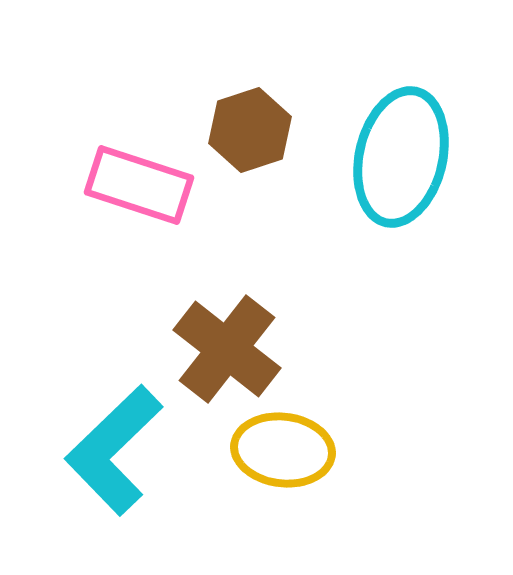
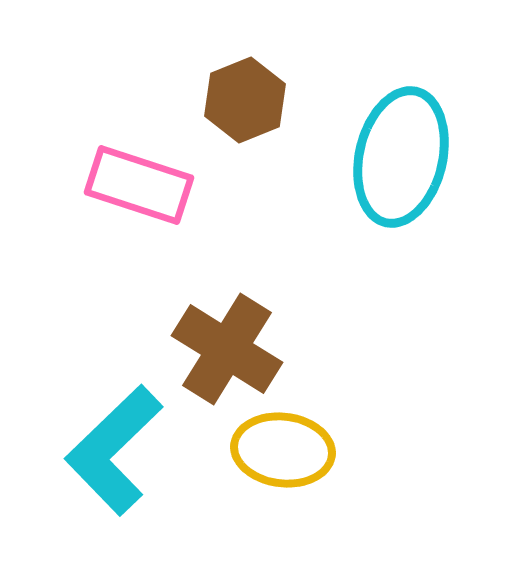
brown hexagon: moved 5 px left, 30 px up; rotated 4 degrees counterclockwise
brown cross: rotated 6 degrees counterclockwise
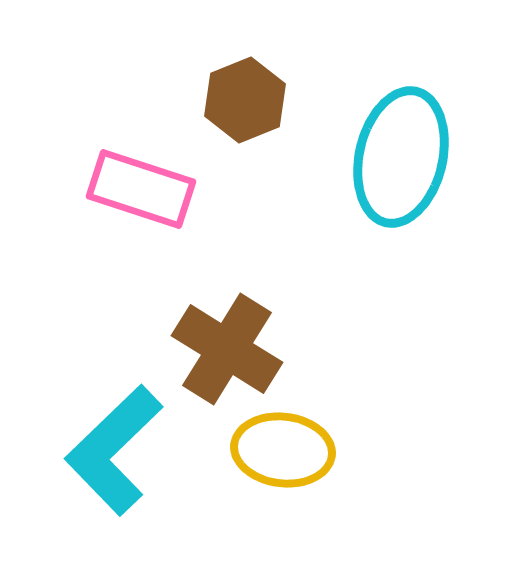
pink rectangle: moved 2 px right, 4 px down
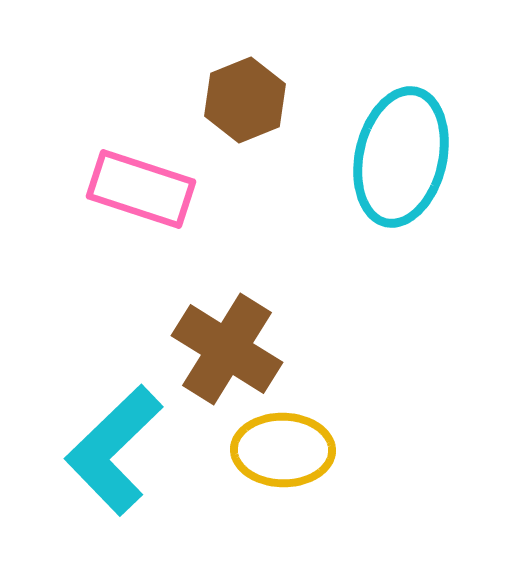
yellow ellipse: rotated 6 degrees counterclockwise
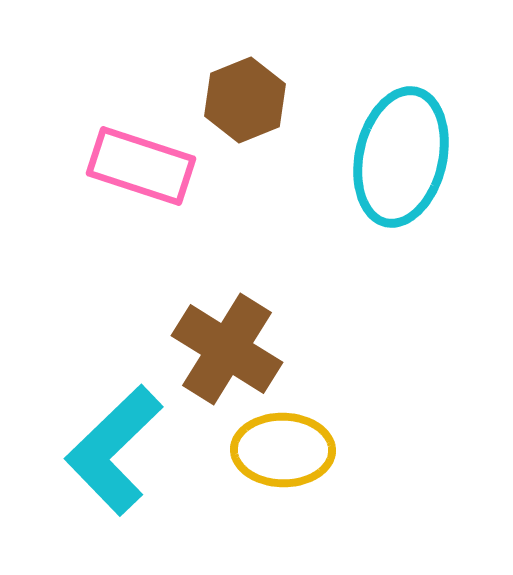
pink rectangle: moved 23 px up
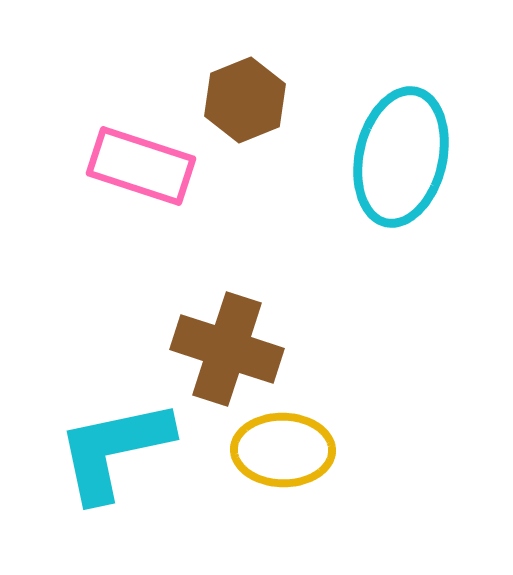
brown cross: rotated 14 degrees counterclockwise
cyan L-shape: rotated 32 degrees clockwise
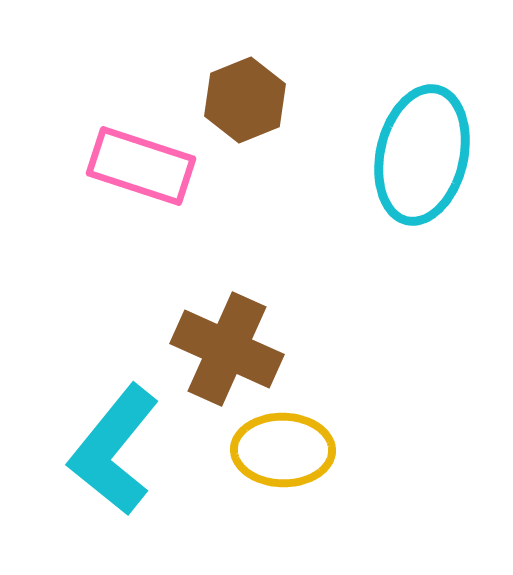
cyan ellipse: moved 21 px right, 2 px up
brown cross: rotated 6 degrees clockwise
cyan L-shape: rotated 39 degrees counterclockwise
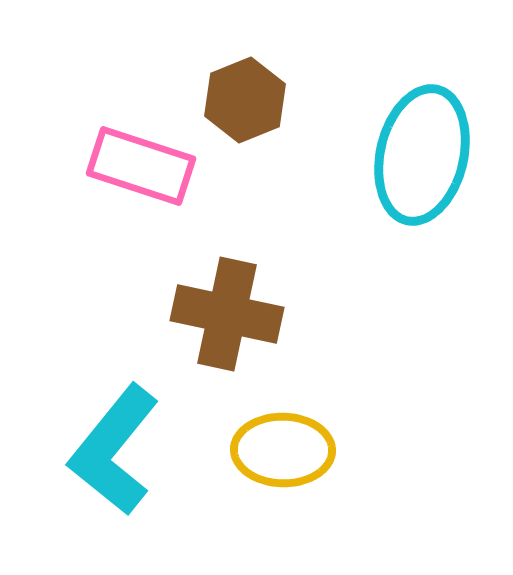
brown cross: moved 35 px up; rotated 12 degrees counterclockwise
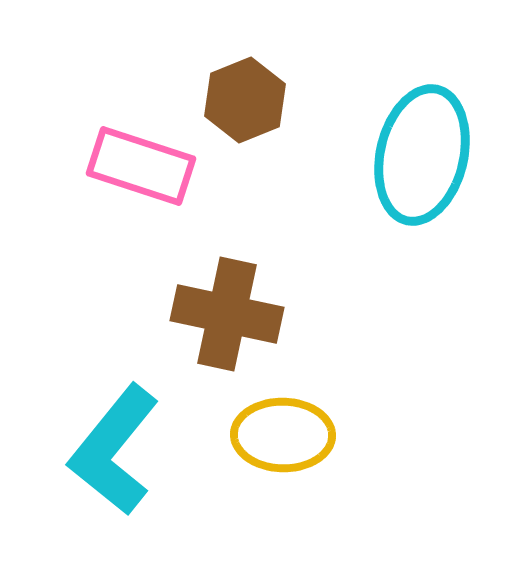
yellow ellipse: moved 15 px up
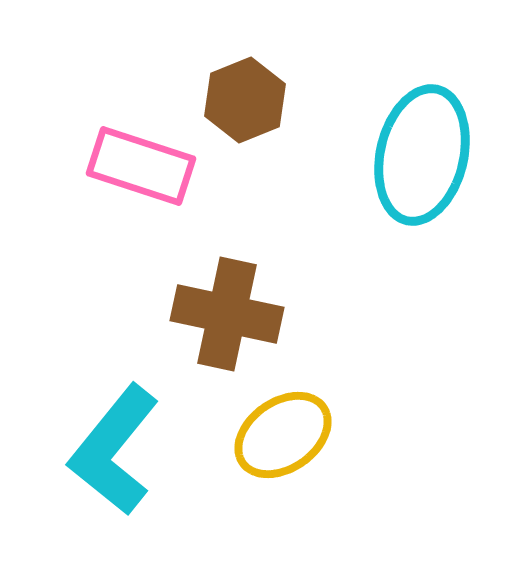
yellow ellipse: rotated 36 degrees counterclockwise
